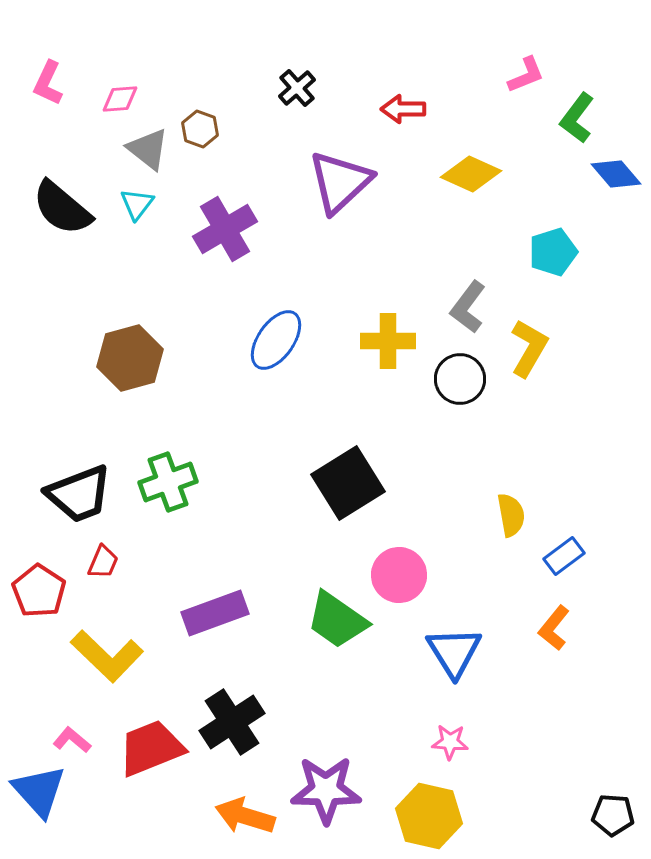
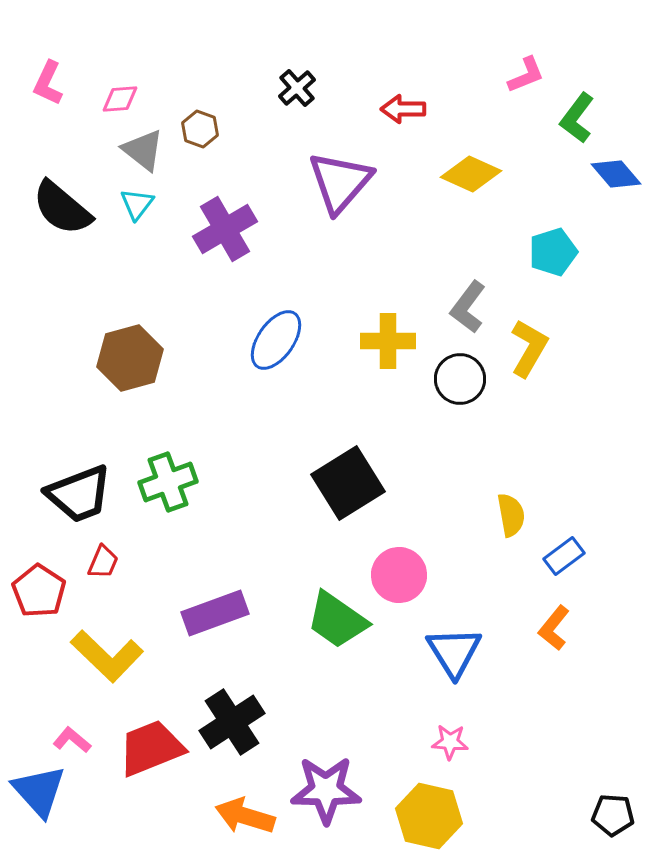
gray triangle at (148, 149): moved 5 px left, 1 px down
purple triangle at (340, 182): rotated 6 degrees counterclockwise
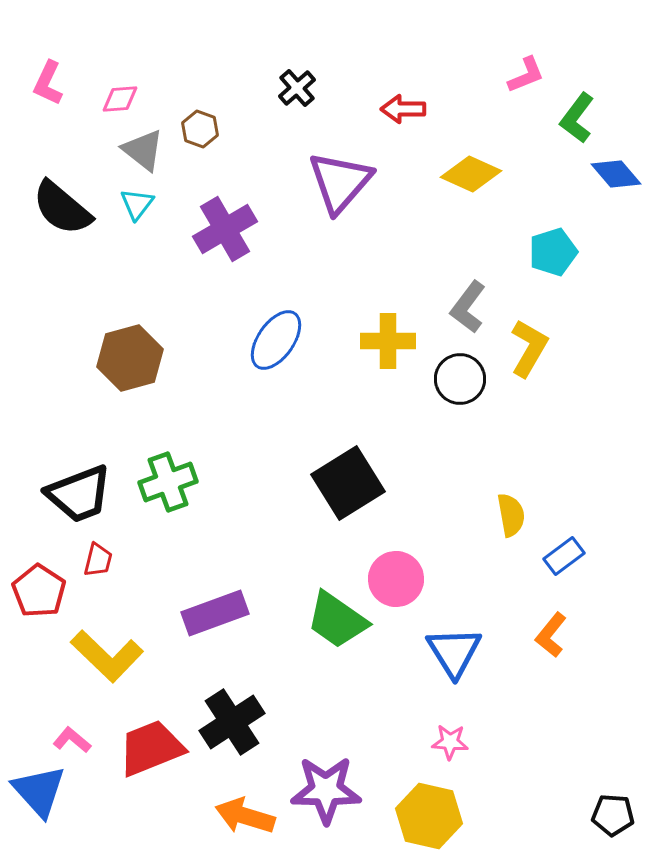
red trapezoid at (103, 562): moved 5 px left, 2 px up; rotated 9 degrees counterclockwise
pink circle at (399, 575): moved 3 px left, 4 px down
orange L-shape at (554, 628): moved 3 px left, 7 px down
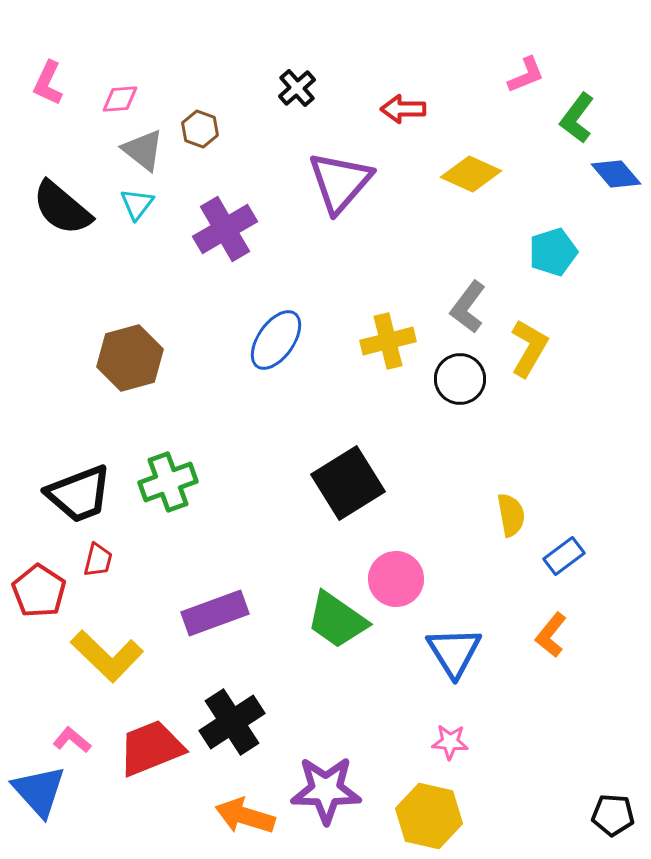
yellow cross at (388, 341): rotated 14 degrees counterclockwise
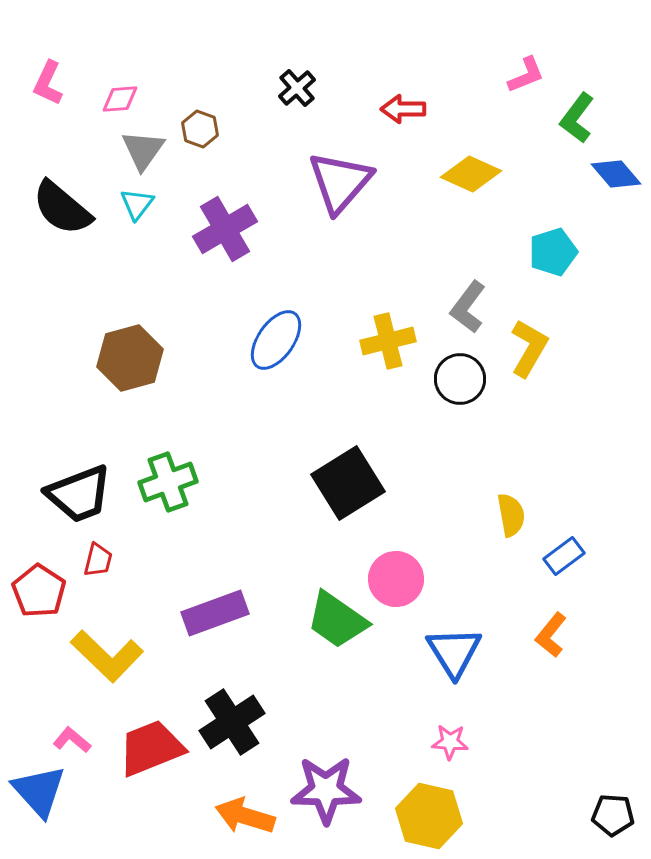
gray triangle at (143, 150): rotated 27 degrees clockwise
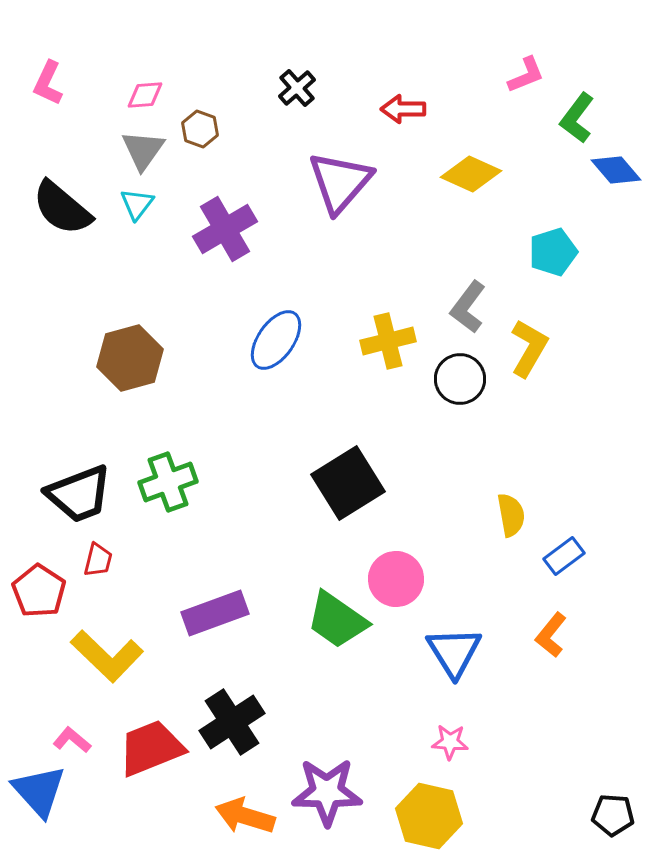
pink diamond at (120, 99): moved 25 px right, 4 px up
blue diamond at (616, 174): moved 4 px up
purple star at (326, 790): moved 1 px right, 2 px down
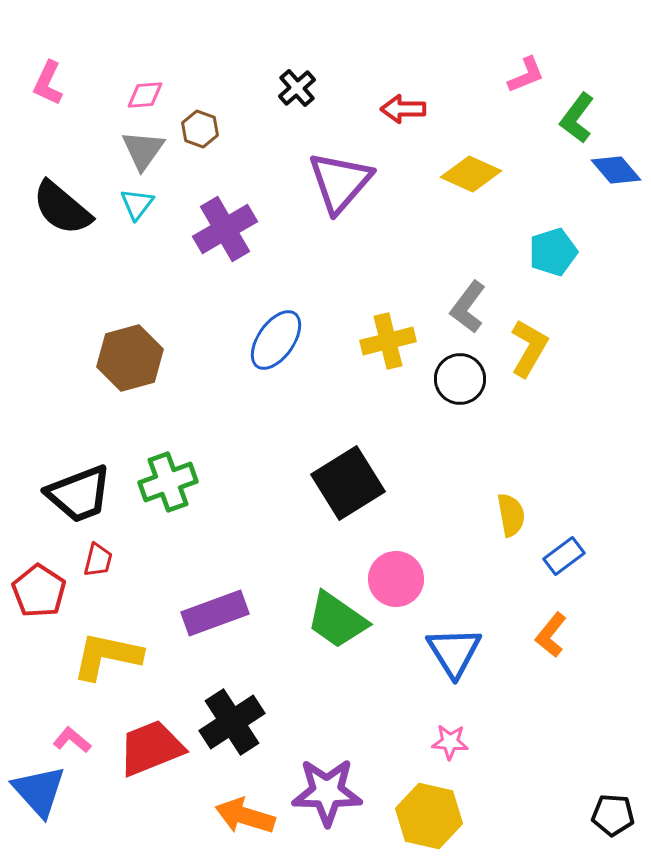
yellow L-shape at (107, 656): rotated 148 degrees clockwise
